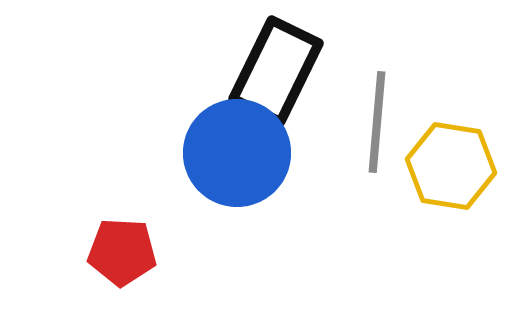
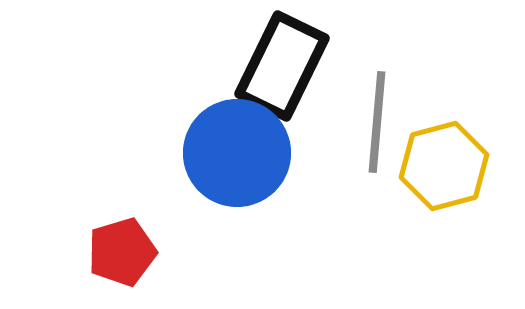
black rectangle: moved 6 px right, 5 px up
yellow hexagon: moved 7 px left; rotated 24 degrees counterclockwise
red pentagon: rotated 20 degrees counterclockwise
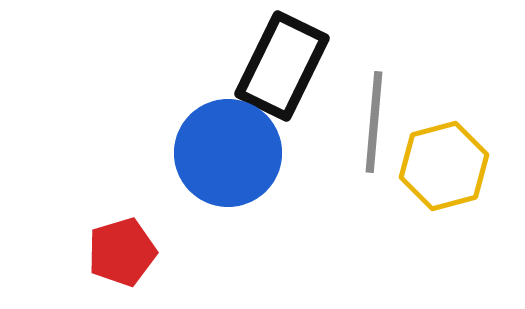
gray line: moved 3 px left
blue circle: moved 9 px left
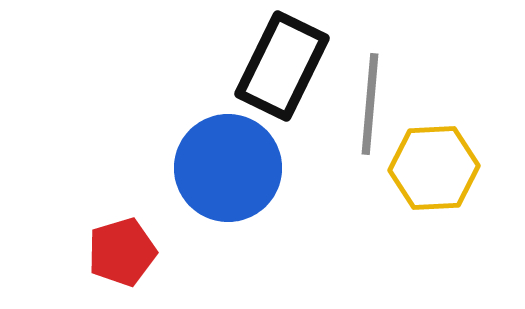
gray line: moved 4 px left, 18 px up
blue circle: moved 15 px down
yellow hexagon: moved 10 px left, 2 px down; rotated 12 degrees clockwise
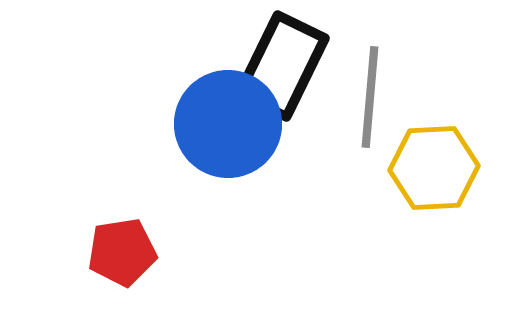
gray line: moved 7 px up
blue circle: moved 44 px up
red pentagon: rotated 8 degrees clockwise
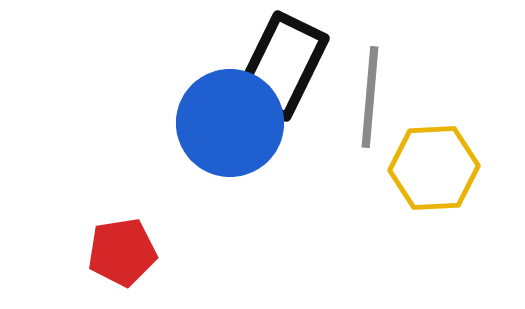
blue circle: moved 2 px right, 1 px up
